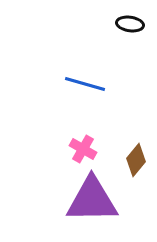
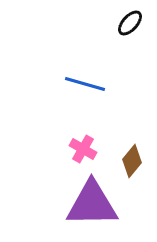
black ellipse: moved 1 px up; rotated 56 degrees counterclockwise
brown diamond: moved 4 px left, 1 px down
purple triangle: moved 4 px down
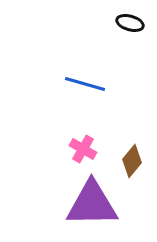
black ellipse: rotated 64 degrees clockwise
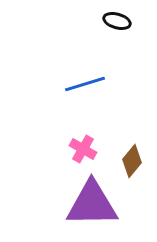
black ellipse: moved 13 px left, 2 px up
blue line: rotated 33 degrees counterclockwise
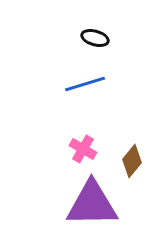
black ellipse: moved 22 px left, 17 px down
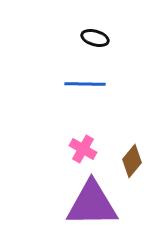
blue line: rotated 18 degrees clockwise
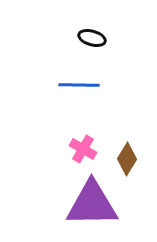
black ellipse: moved 3 px left
blue line: moved 6 px left, 1 px down
brown diamond: moved 5 px left, 2 px up; rotated 8 degrees counterclockwise
